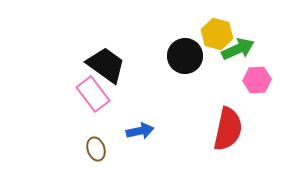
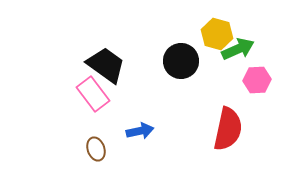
black circle: moved 4 px left, 5 px down
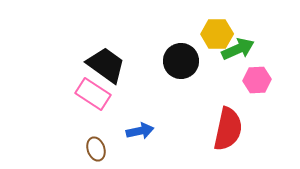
yellow hexagon: rotated 16 degrees counterclockwise
pink rectangle: rotated 20 degrees counterclockwise
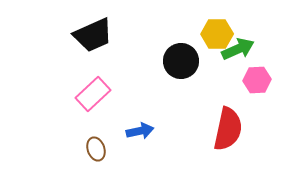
black trapezoid: moved 13 px left, 30 px up; rotated 120 degrees clockwise
pink rectangle: rotated 76 degrees counterclockwise
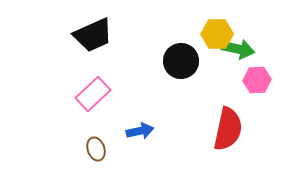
green arrow: rotated 36 degrees clockwise
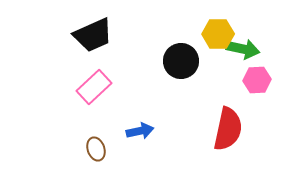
yellow hexagon: moved 1 px right
green arrow: moved 5 px right
pink rectangle: moved 1 px right, 7 px up
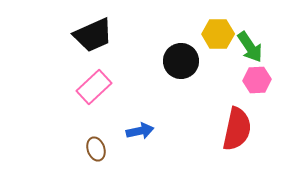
green arrow: moved 7 px right, 2 px up; rotated 44 degrees clockwise
red semicircle: moved 9 px right
